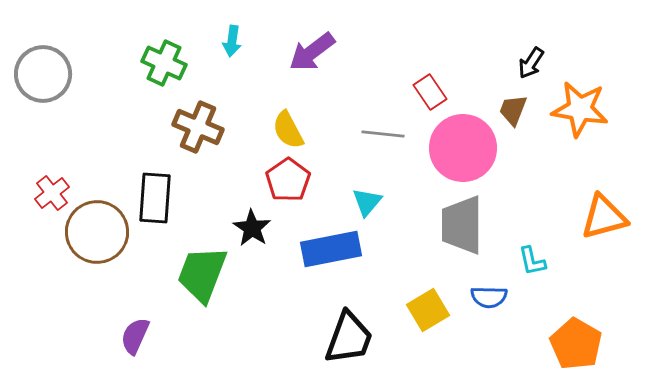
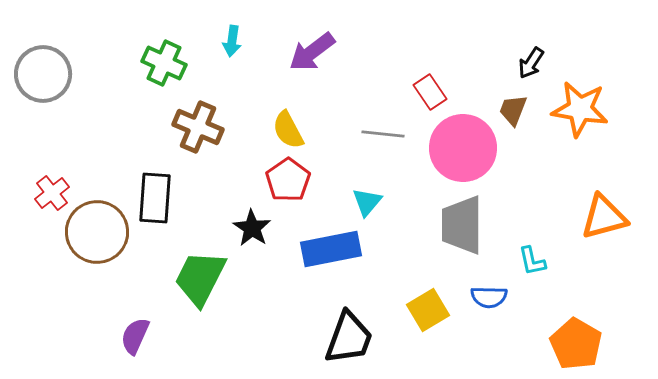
green trapezoid: moved 2 px left, 4 px down; rotated 6 degrees clockwise
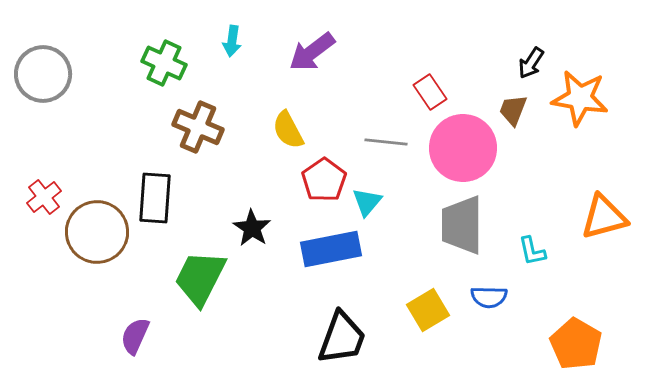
orange star: moved 11 px up
gray line: moved 3 px right, 8 px down
red pentagon: moved 36 px right
red cross: moved 8 px left, 4 px down
cyan L-shape: moved 10 px up
black trapezoid: moved 7 px left
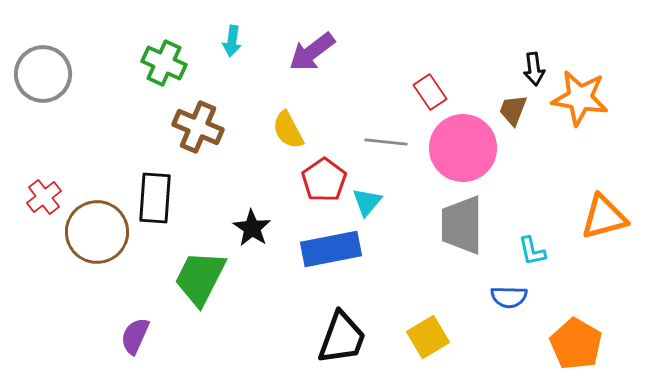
black arrow: moved 3 px right, 6 px down; rotated 40 degrees counterclockwise
blue semicircle: moved 20 px right
yellow square: moved 27 px down
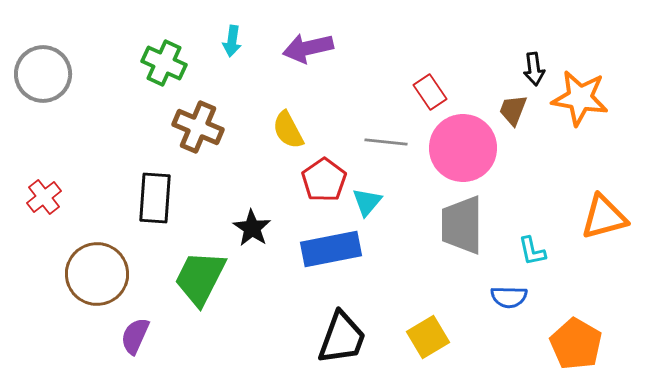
purple arrow: moved 4 px left, 4 px up; rotated 24 degrees clockwise
brown circle: moved 42 px down
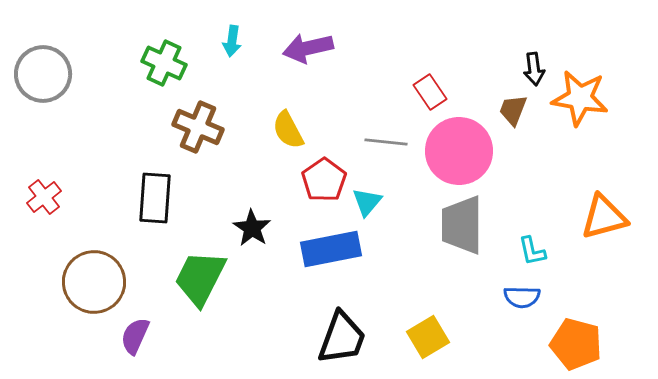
pink circle: moved 4 px left, 3 px down
brown circle: moved 3 px left, 8 px down
blue semicircle: moved 13 px right
orange pentagon: rotated 15 degrees counterclockwise
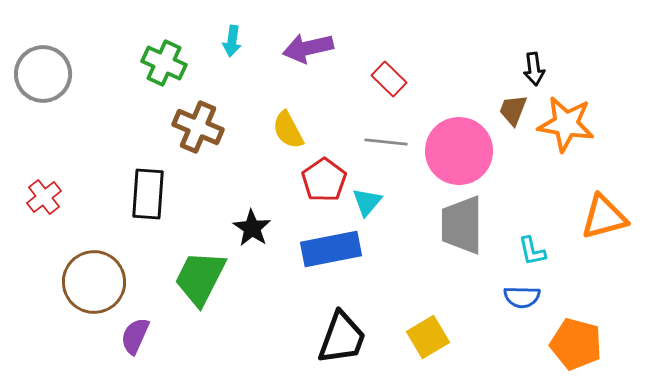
red rectangle: moved 41 px left, 13 px up; rotated 12 degrees counterclockwise
orange star: moved 14 px left, 26 px down
black rectangle: moved 7 px left, 4 px up
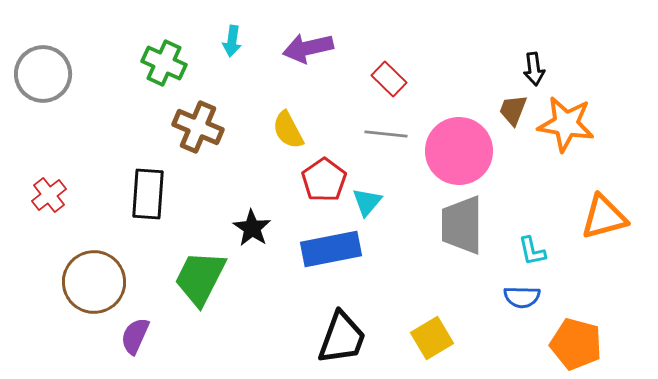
gray line: moved 8 px up
red cross: moved 5 px right, 2 px up
yellow square: moved 4 px right, 1 px down
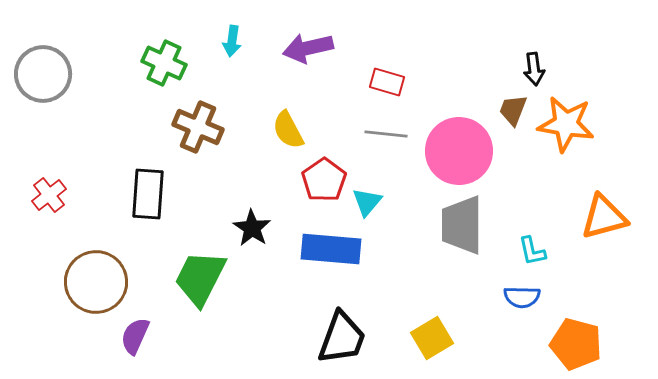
red rectangle: moved 2 px left, 3 px down; rotated 28 degrees counterclockwise
blue rectangle: rotated 16 degrees clockwise
brown circle: moved 2 px right
